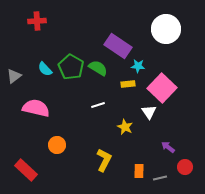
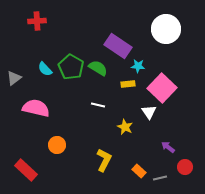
gray triangle: moved 2 px down
white line: rotated 32 degrees clockwise
orange rectangle: rotated 48 degrees counterclockwise
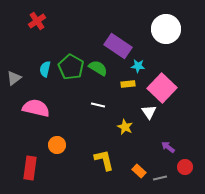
red cross: rotated 30 degrees counterclockwise
cyan semicircle: rotated 56 degrees clockwise
yellow L-shape: rotated 40 degrees counterclockwise
red rectangle: moved 4 px right, 2 px up; rotated 55 degrees clockwise
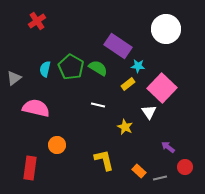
yellow rectangle: rotated 32 degrees counterclockwise
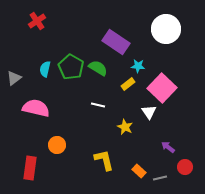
purple rectangle: moved 2 px left, 4 px up
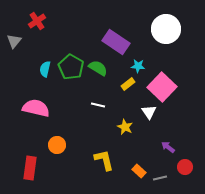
gray triangle: moved 37 px up; rotated 14 degrees counterclockwise
pink square: moved 1 px up
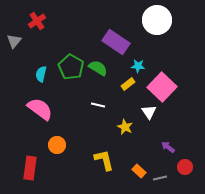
white circle: moved 9 px left, 9 px up
cyan semicircle: moved 4 px left, 5 px down
pink semicircle: moved 4 px right, 1 px down; rotated 24 degrees clockwise
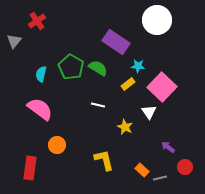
orange rectangle: moved 3 px right, 1 px up
